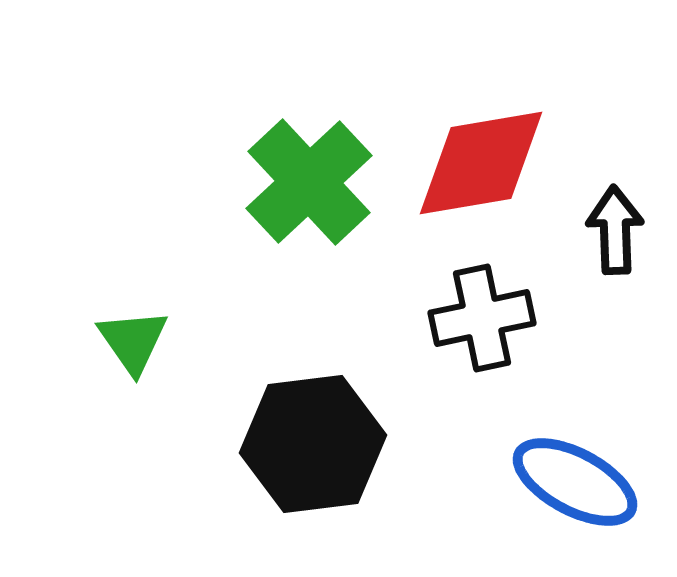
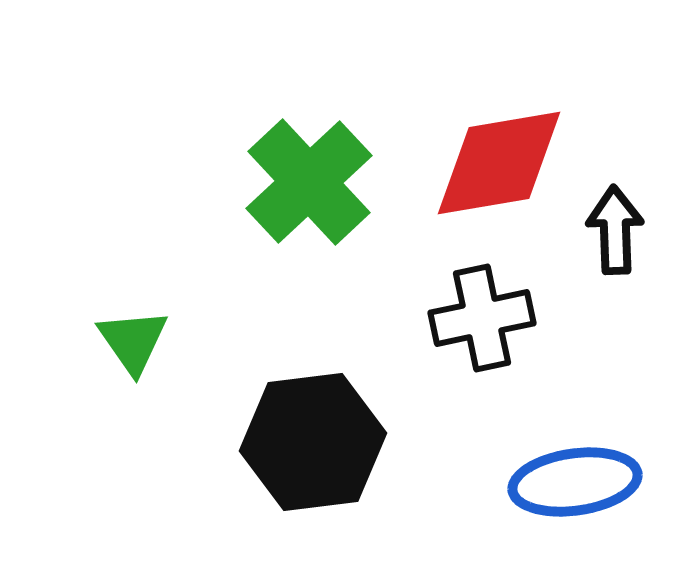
red diamond: moved 18 px right
black hexagon: moved 2 px up
blue ellipse: rotated 36 degrees counterclockwise
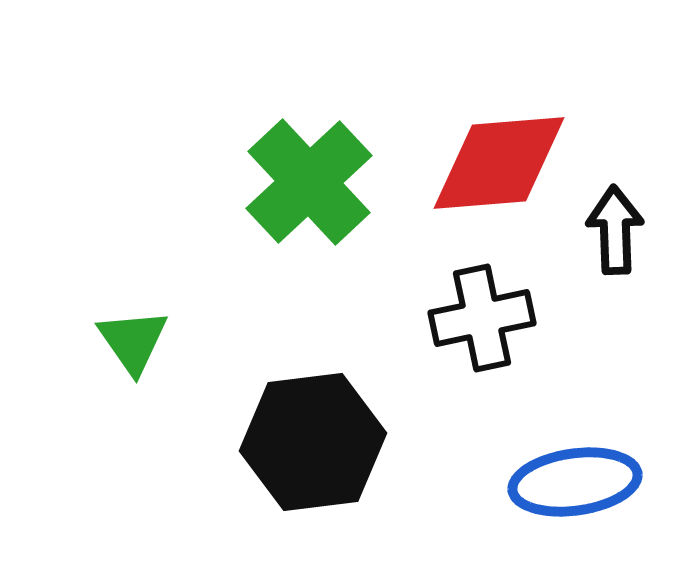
red diamond: rotated 5 degrees clockwise
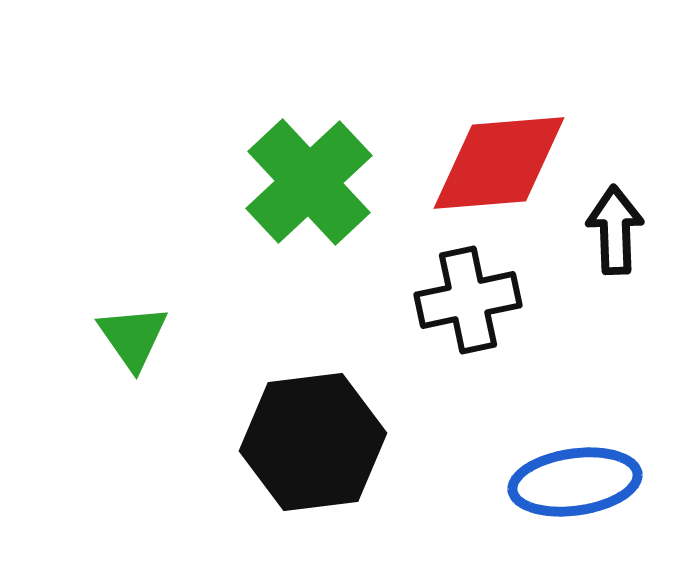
black cross: moved 14 px left, 18 px up
green triangle: moved 4 px up
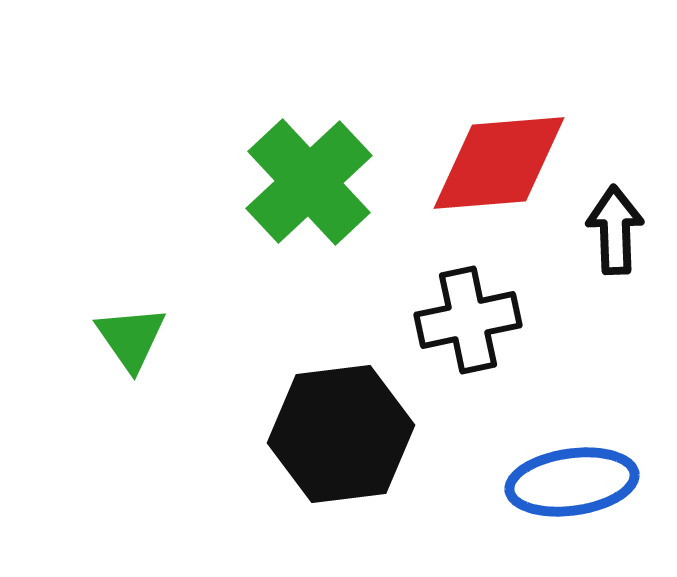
black cross: moved 20 px down
green triangle: moved 2 px left, 1 px down
black hexagon: moved 28 px right, 8 px up
blue ellipse: moved 3 px left
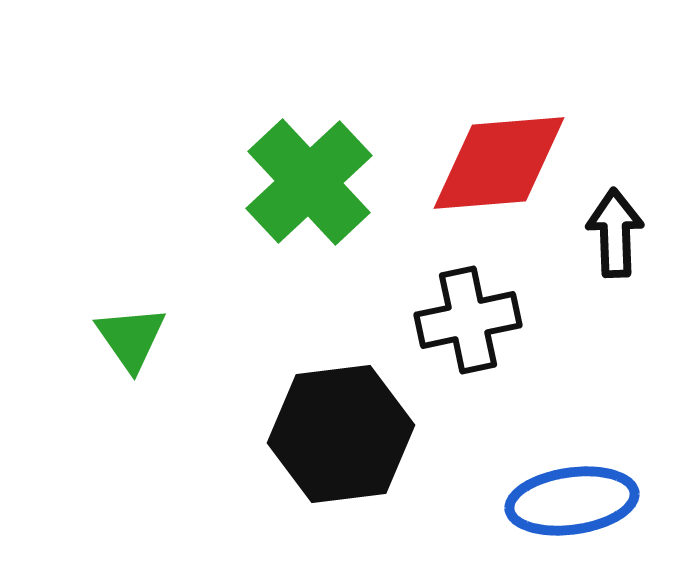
black arrow: moved 3 px down
blue ellipse: moved 19 px down
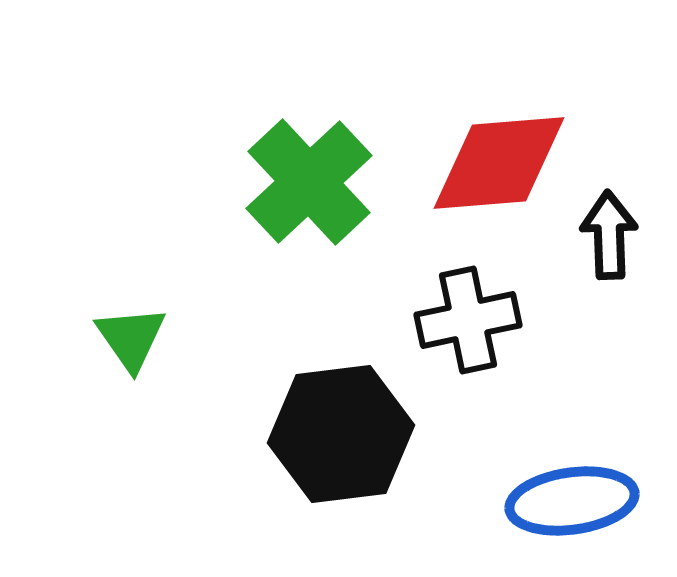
black arrow: moved 6 px left, 2 px down
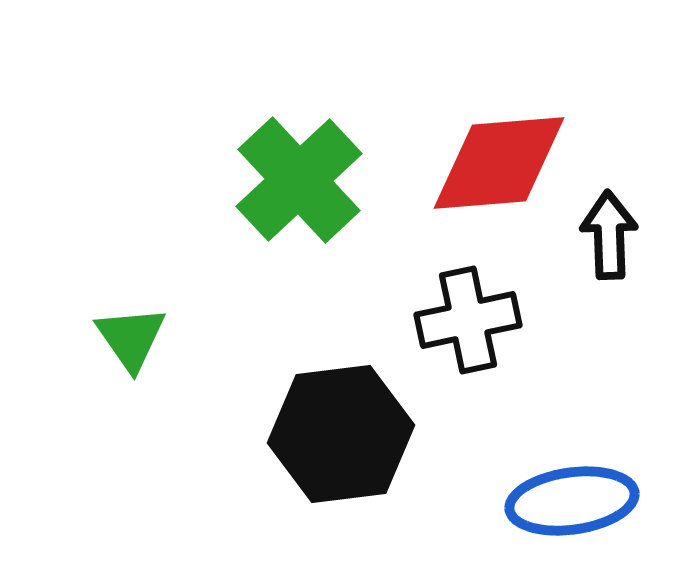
green cross: moved 10 px left, 2 px up
